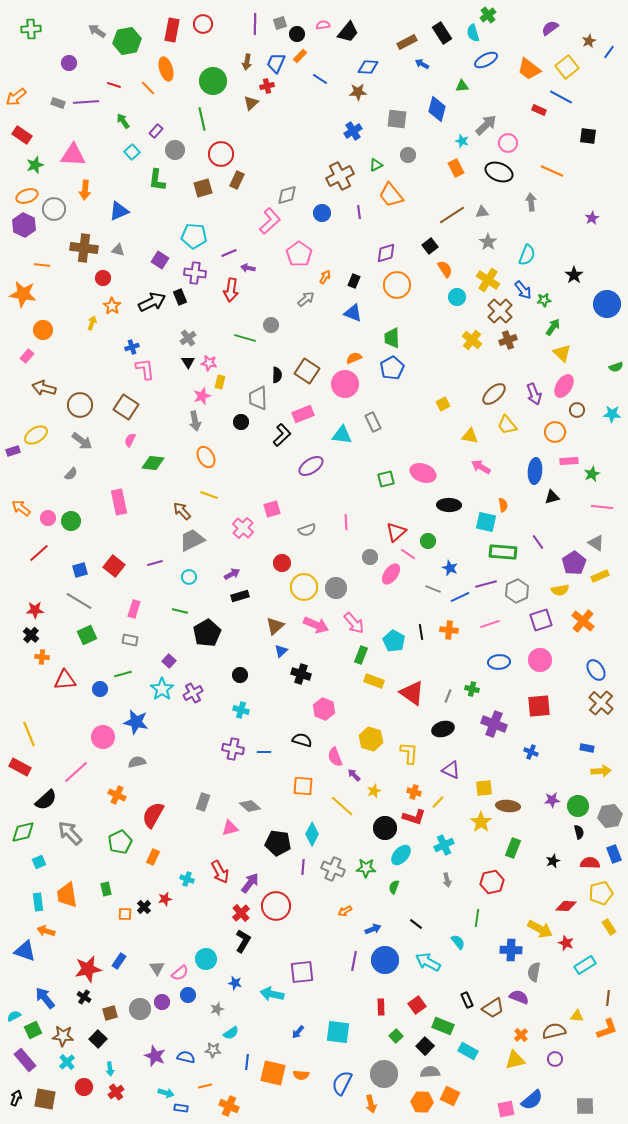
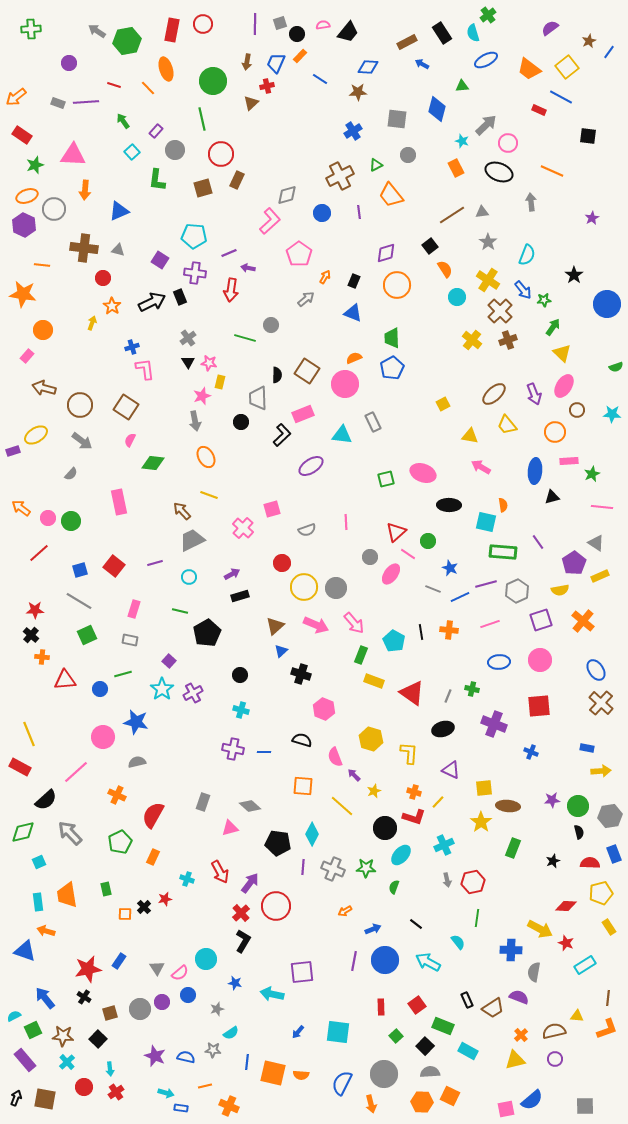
red hexagon at (492, 882): moved 19 px left
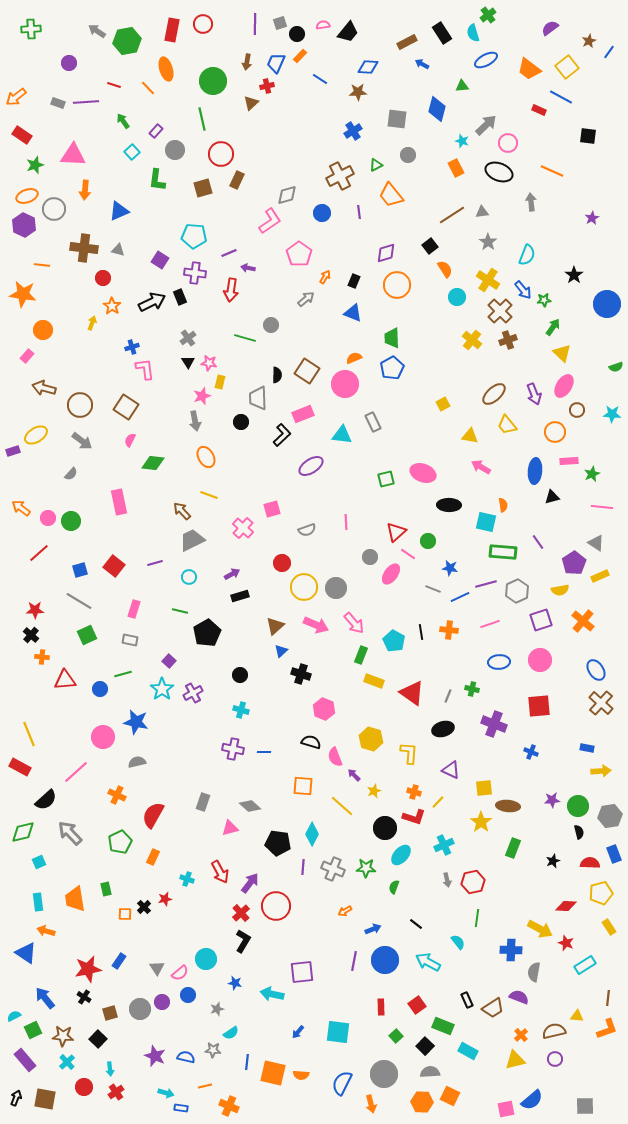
pink L-shape at (270, 221): rotated 8 degrees clockwise
blue star at (450, 568): rotated 14 degrees counterclockwise
black semicircle at (302, 740): moved 9 px right, 2 px down
orange trapezoid at (67, 895): moved 8 px right, 4 px down
blue triangle at (25, 951): moved 1 px right, 2 px down; rotated 15 degrees clockwise
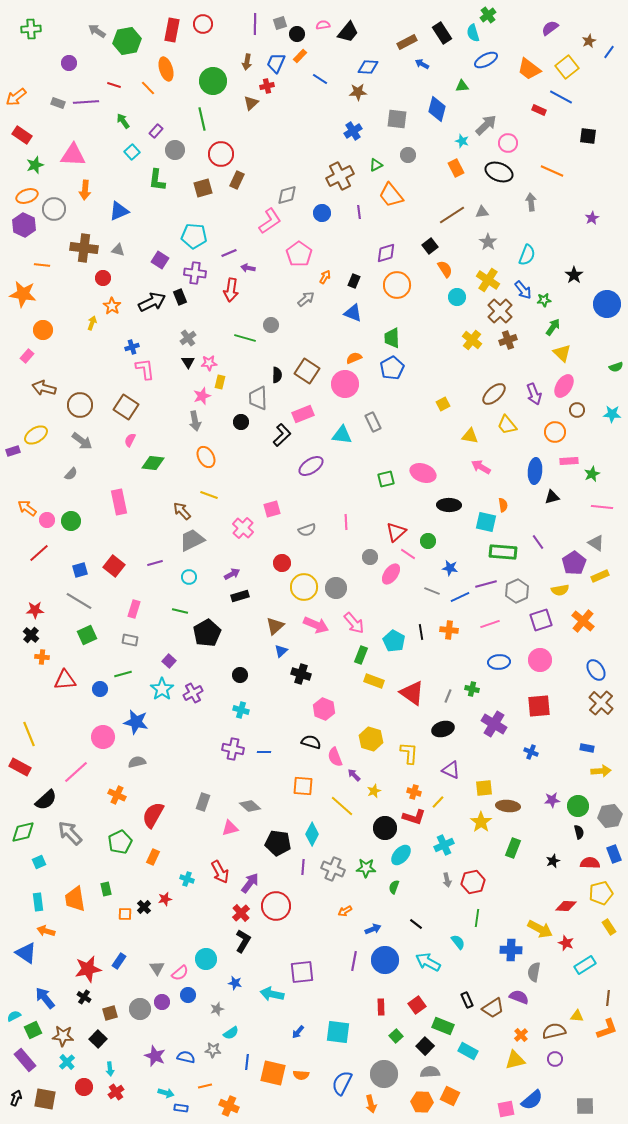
pink star at (209, 363): rotated 14 degrees counterclockwise
orange arrow at (21, 508): moved 6 px right
pink circle at (48, 518): moved 1 px left, 2 px down
gray line at (433, 589): moved 1 px left, 2 px down
purple cross at (494, 724): rotated 10 degrees clockwise
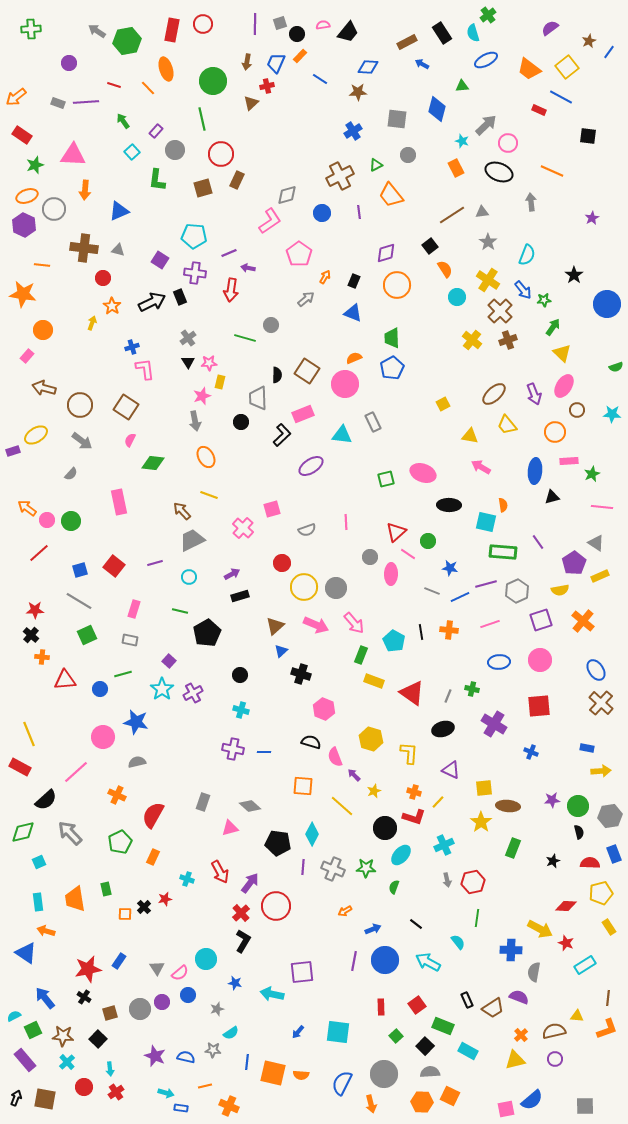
pink ellipse at (391, 574): rotated 35 degrees counterclockwise
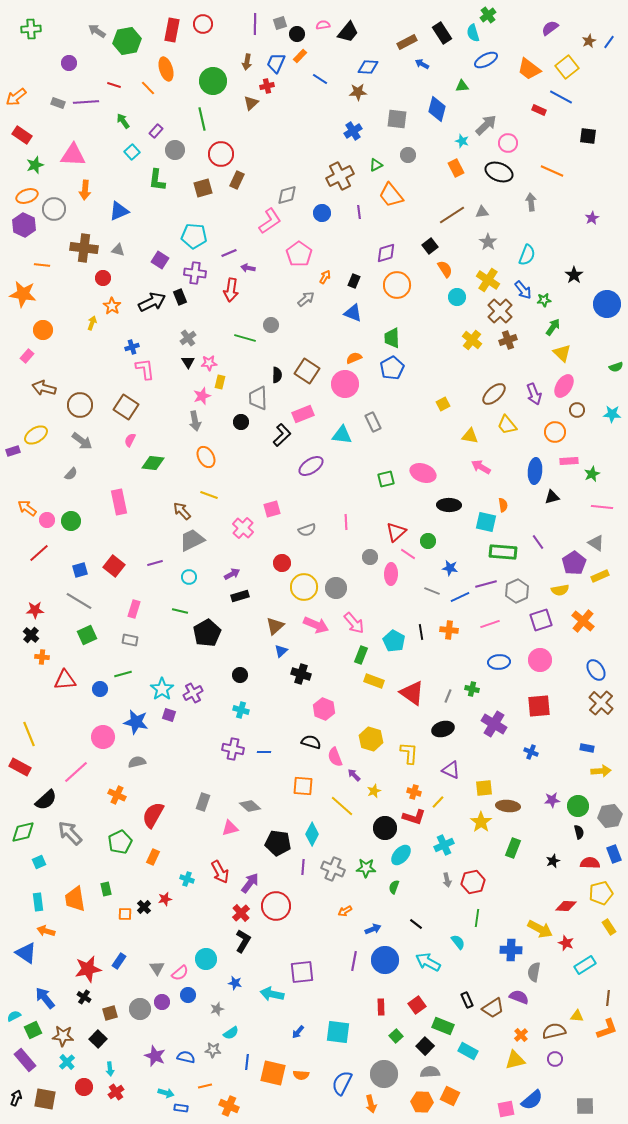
blue line at (609, 52): moved 10 px up
purple square at (169, 661): moved 54 px down; rotated 24 degrees counterclockwise
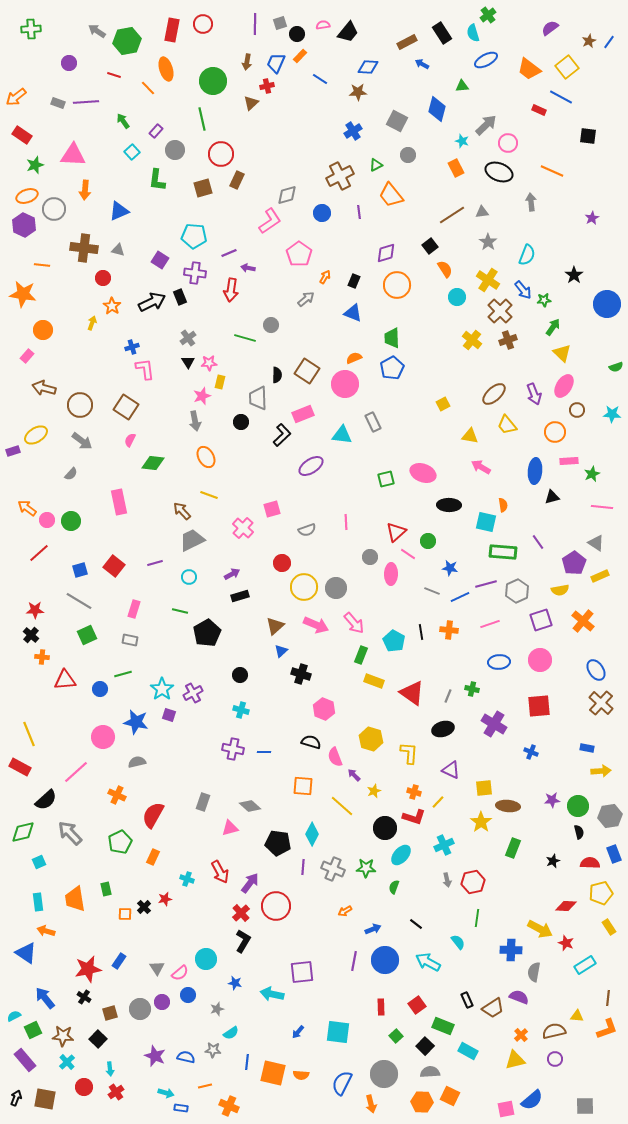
red line at (114, 85): moved 10 px up
gray square at (397, 119): moved 2 px down; rotated 20 degrees clockwise
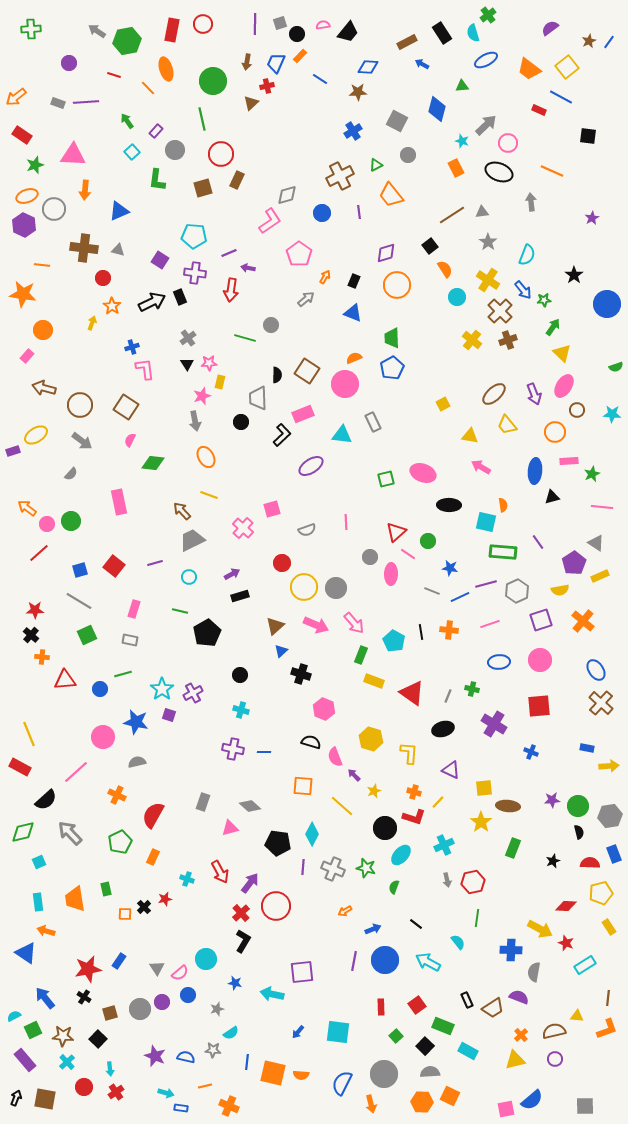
green arrow at (123, 121): moved 4 px right
black triangle at (188, 362): moved 1 px left, 2 px down
pink circle at (47, 520): moved 4 px down
yellow arrow at (601, 771): moved 8 px right, 5 px up
green star at (366, 868): rotated 12 degrees clockwise
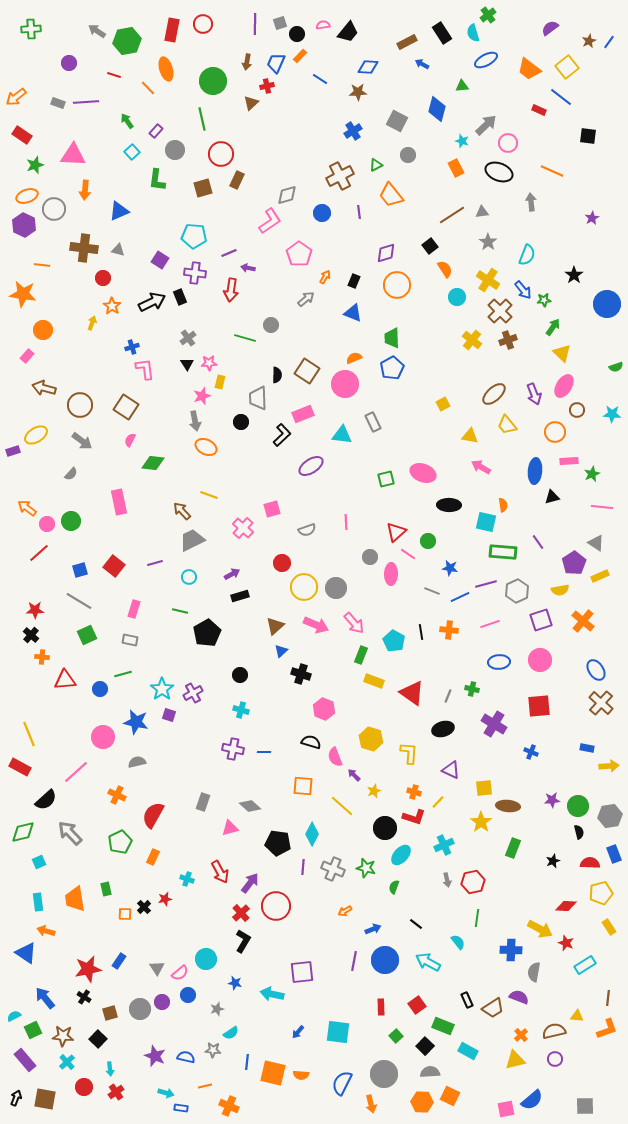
blue line at (561, 97): rotated 10 degrees clockwise
orange ellipse at (206, 457): moved 10 px up; rotated 35 degrees counterclockwise
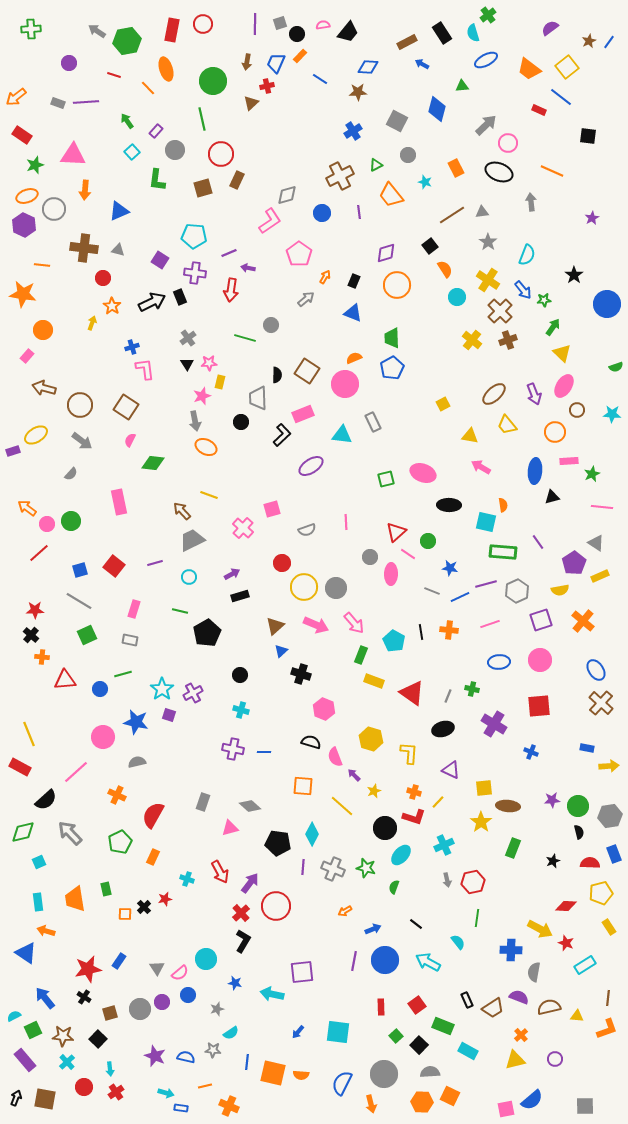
cyan star at (462, 141): moved 37 px left, 41 px down
brown semicircle at (554, 1031): moved 5 px left, 24 px up
black square at (425, 1046): moved 6 px left, 1 px up
